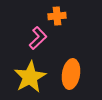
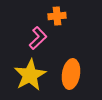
yellow star: moved 2 px up
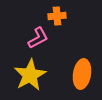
pink L-shape: rotated 15 degrees clockwise
orange ellipse: moved 11 px right
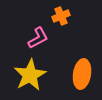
orange cross: moved 4 px right; rotated 18 degrees counterclockwise
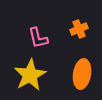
orange cross: moved 18 px right, 13 px down
pink L-shape: rotated 105 degrees clockwise
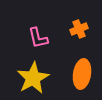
yellow star: moved 3 px right, 3 px down
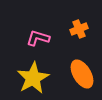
pink L-shape: rotated 120 degrees clockwise
orange ellipse: rotated 40 degrees counterclockwise
